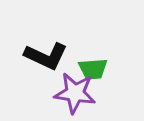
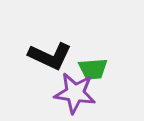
black L-shape: moved 4 px right
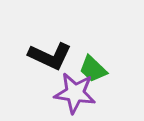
green trapezoid: rotated 48 degrees clockwise
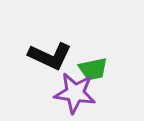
green trapezoid: rotated 56 degrees counterclockwise
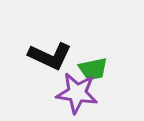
purple star: moved 2 px right
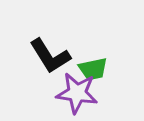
black L-shape: rotated 33 degrees clockwise
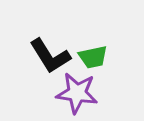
green trapezoid: moved 12 px up
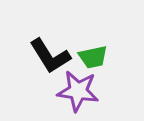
purple star: moved 1 px right, 2 px up
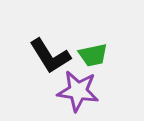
green trapezoid: moved 2 px up
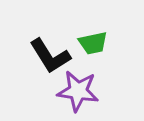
green trapezoid: moved 12 px up
